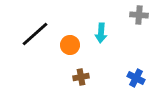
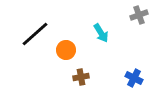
gray cross: rotated 24 degrees counterclockwise
cyan arrow: rotated 36 degrees counterclockwise
orange circle: moved 4 px left, 5 px down
blue cross: moved 2 px left
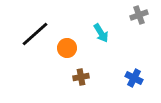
orange circle: moved 1 px right, 2 px up
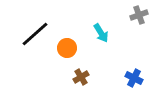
brown cross: rotated 21 degrees counterclockwise
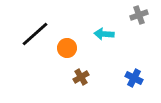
cyan arrow: moved 3 px right, 1 px down; rotated 126 degrees clockwise
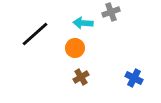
gray cross: moved 28 px left, 3 px up
cyan arrow: moved 21 px left, 11 px up
orange circle: moved 8 px right
